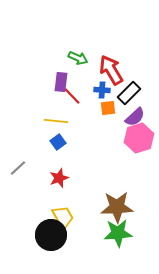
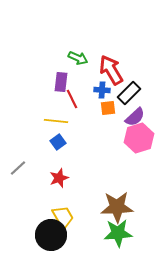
red line: moved 3 px down; rotated 18 degrees clockwise
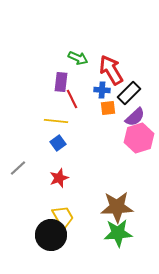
blue square: moved 1 px down
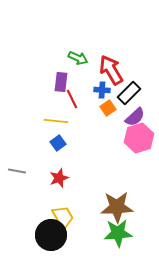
orange square: rotated 28 degrees counterclockwise
gray line: moved 1 px left, 3 px down; rotated 54 degrees clockwise
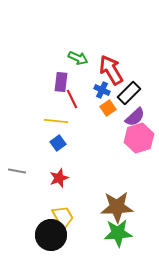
blue cross: rotated 21 degrees clockwise
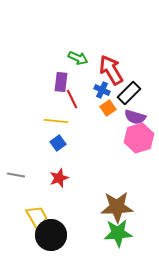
purple semicircle: rotated 60 degrees clockwise
gray line: moved 1 px left, 4 px down
yellow trapezoid: moved 26 px left
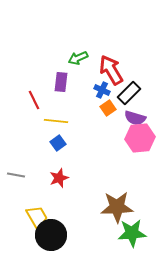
green arrow: rotated 132 degrees clockwise
red line: moved 38 px left, 1 px down
purple semicircle: moved 1 px down
pink hexagon: moved 1 px right; rotated 12 degrees clockwise
green star: moved 14 px right
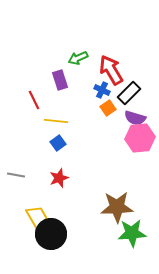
purple rectangle: moved 1 px left, 2 px up; rotated 24 degrees counterclockwise
black circle: moved 1 px up
